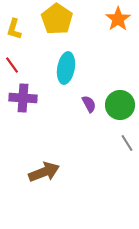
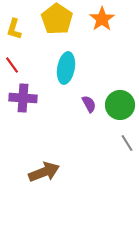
orange star: moved 16 px left
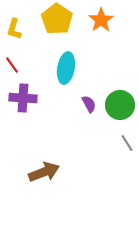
orange star: moved 1 px left, 1 px down
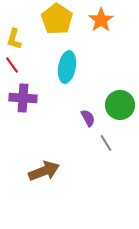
yellow L-shape: moved 10 px down
cyan ellipse: moved 1 px right, 1 px up
purple semicircle: moved 1 px left, 14 px down
gray line: moved 21 px left
brown arrow: moved 1 px up
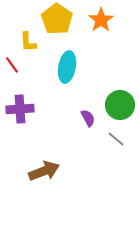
yellow L-shape: moved 14 px right, 3 px down; rotated 20 degrees counterclockwise
purple cross: moved 3 px left, 11 px down; rotated 8 degrees counterclockwise
gray line: moved 10 px right, 4 px up; rotated 18 degrees counterclockwise
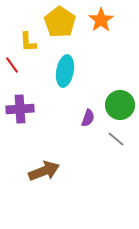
yellow pentagon: moved 3 px right, 3 px down
cyan ellipse: moved 2 px left, 4 px down
purple semicircle: rotated 48 degrees clockwise
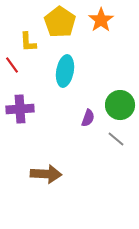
brown arrow: moved 2 px right, 3 px down; rotated 24 degrees clockwise
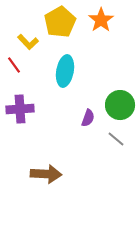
yellow pentagon: rotated 8 degrees clockwise
yellow L-shape: rotated 40 degrees counterclockwise
red line: moved 2 px right
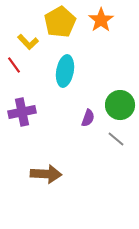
purple cross: moved 2 px right, 3 px down; rotated 8 degrees counterclockwise
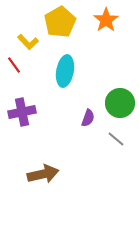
orange star: moved 5 px right
green circle: moved 2 px up
brown arrow: moved 3 px left; rotated 16 degrees counterclockwise
